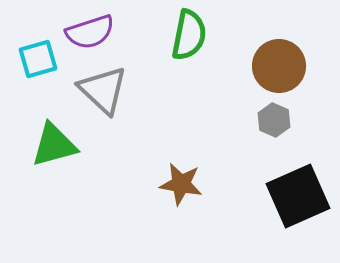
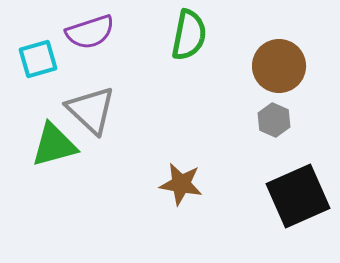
gray triangle: moved 12 px left, 20 px down
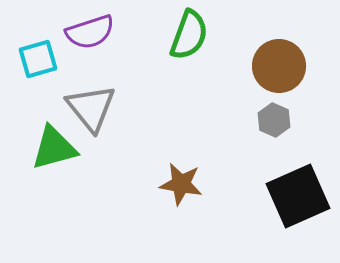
green semicircle: rotated 9 degrees clockwise
gray triangle: moved 2 px up; rotated 8 degrees clockwise
green triangle: moved 3 px down
